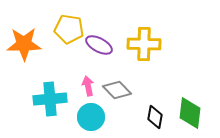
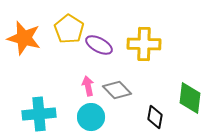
yellow pentagon: rotated 24 degrees clockwise
orange star: moved 6 px up; rotated 16 degrees clockwise
cyan cross: moved 11 px left, 15 px down
green diamond: moved 15 px up
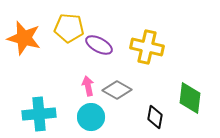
yellow pentagon: moved 1 px up; rotated 28 degrees counterclockwise
yellow cross: moved 3 px right, 3 px down; rotated 12 degrees clockwise
gray diamond: rotated 16 degrees counterclockwise
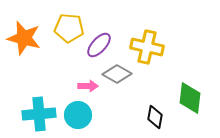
purple ellipse: rotated 76 degrees counterclockwise
pink arrow: rotated 102 degrees clockwise
gray diamond: moved 16 px up
cyan circle: moved 13 px left, 2 px up
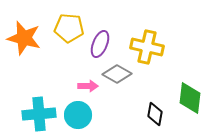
purple ellipse: moved 1 px right, 1 px up; rotated 20 degrees counterclockwise
black diamond: moved 3 px up
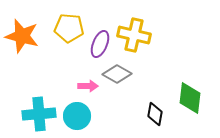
orange star: moved 2 px left, 2 px up
yellow cross: moved 13 px left, 12 px up
cyan circle: moved 1 px left, 1 px down
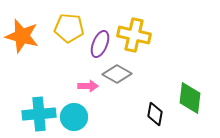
cyan circle: moved 3 px left, 1 px down
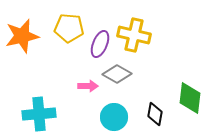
orange star: rotated 28 degrees counterclockwise
cyan circle: moved 40 px right
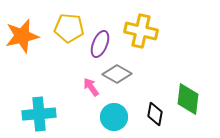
yellow cross: moved 7 px right, 4 px up
pink arrow: moved 3 px right, 1 px down; rotated 126 degrees counterclockwise
green diamond: moved 2 px left, 1 px down
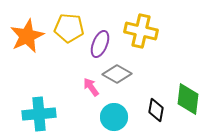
orange star: moved 5 px right; rotated 12 degrees counterclockwise
black diamond: moved 1 px right, 4 px up
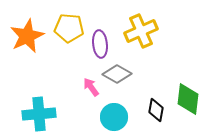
yellow cross: rotated 36 degrees counterclockwise
purple ellipse: rotated 28 degrees counterclockwise
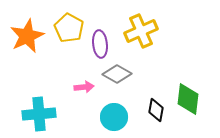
yellow pentagon: rotated 24 degrees clockwise
pink arrow: moved 7 px left; rotated 120 degrees clockwise
